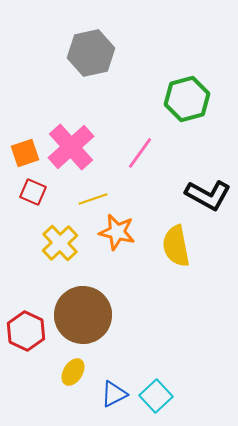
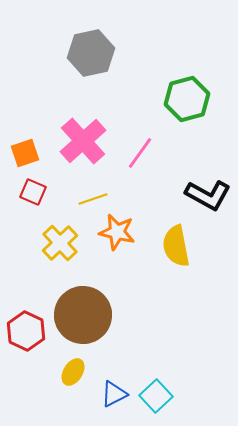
pink cross: moved 12 px right, 6 px up
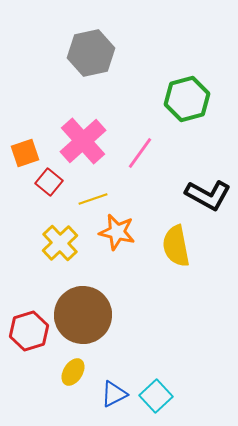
red square: moved 16 px right, 10 px up; rotated 16 degrees clockwise
red hexagon: moved 3 px right; rotated 18 degrees clockwise
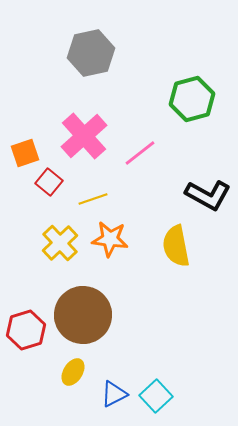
green hexagon: moved 5 px right
pink cross: moved 1 px right, 5 px up
pink line: rotated 16 degrees clockwise
orange star: moved 7 px left, 7 px down; rotated 6 degrees counterclockwise
red hexagon: moved 3 px left, 1 px up
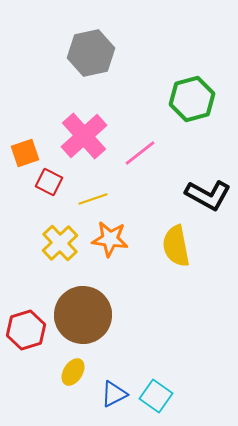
red square: rotated 12 degrees counterclockwise
cyan square: rotated 12 degrees counterclockwise
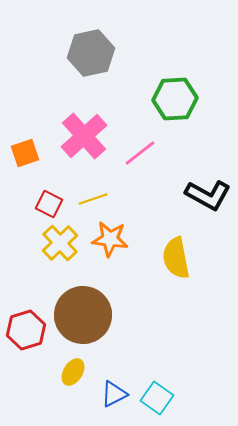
green hexagon: moved 17 px left; rotated 12 degrees clockwise
red square: moved 22 px down
yellow semicircle: moved 12 px down
cyan square: moved 1 px right, 2 px down
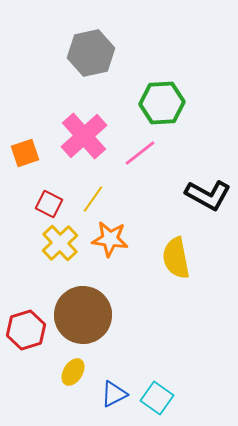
green hexagon: moved 13 px left, 4 px down
yellow line: rotated 36 degrees counterclockwise
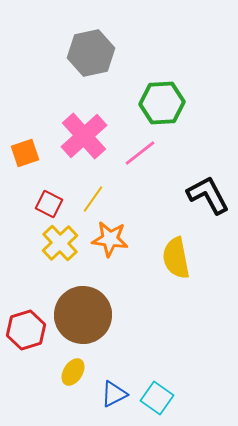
black L-shape: rotated 147 degrees counterclockwise
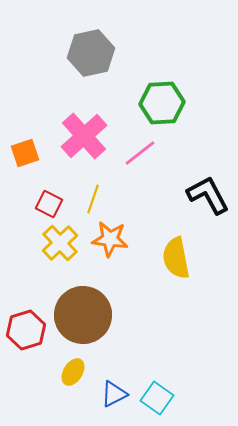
yellow line: rotated 16 degrees counterclockwise
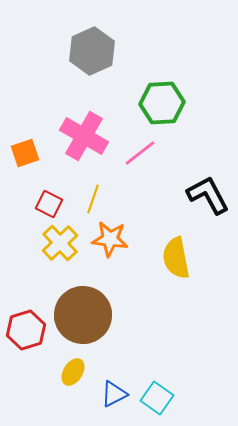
gray hexagon: moved 1 px right, 2 px up; rotated 12 degrees counterclockwise
pink cross: rotated 18 degrees counterclockwise
